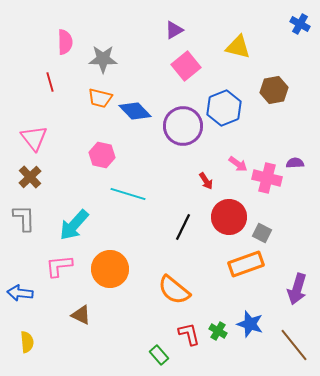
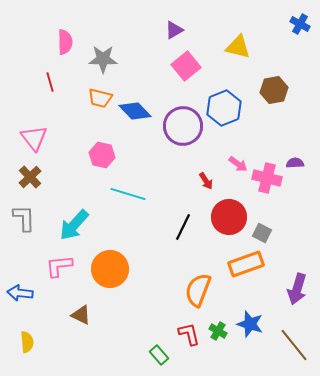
orange semicircle: moved 24 px right; rotated 72 degrees clockwise
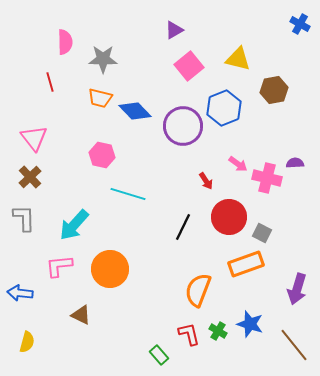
yellow triangle: moved 12 px down
pink square: moved 3 px right
yellow semicircle: rotated 20 degrees clockwise
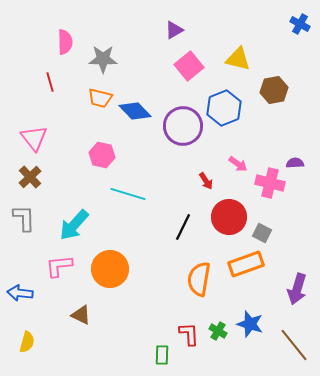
pink cross: moved 3 px right, 5 px down
orange semicircle: moved 1 px right, 11 px up; rotated 12 degrees counterclockwise
red L-shape: rotated 10 degrees clockwise
green rectangle: moved 3 px right; rotated 42 degrees clockwise
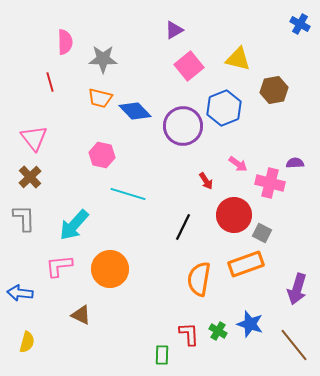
red circle: moved 5 px right, 2 px up
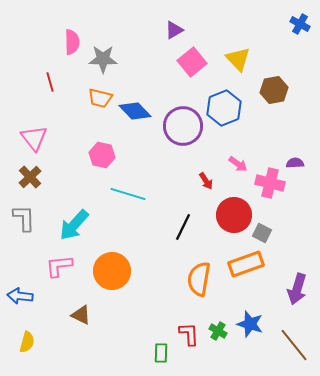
pink semicircle: moved 7 px right
yellow triangle: rotated 32 degrees clockwise
pink square: moved 3 px right, 4 px up
orange circle: moved 2 px right, 2 px down
blue arrow: moved 3 px down
green rectangle: moved 1 px left, 2 px up
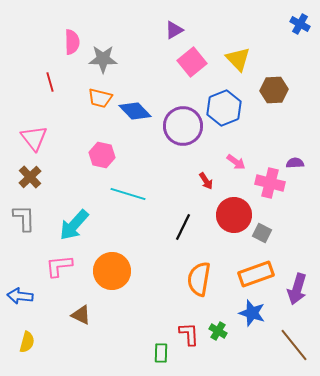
brown hexagon: rotated 8 degrees clockwise
pink arrow: moved 2 px left, 2 px up
orange rectangle: moved 10 px right, 10 px down
blue star: moved 2 px right, 11 px up
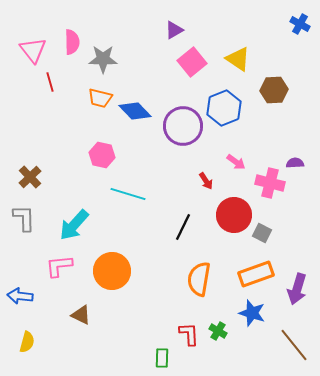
yellow triangle: rotated 12 degrees counterclockwise
pink triangle: moved 1 px left, 88 px up
green rectangle: moved 1 px right, 5 px down
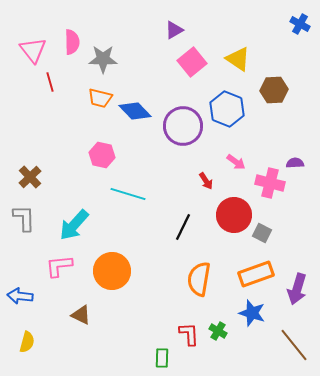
blue hexagon: moved 3 px right, 1 px down; rotated 16 degrees counterclockwise
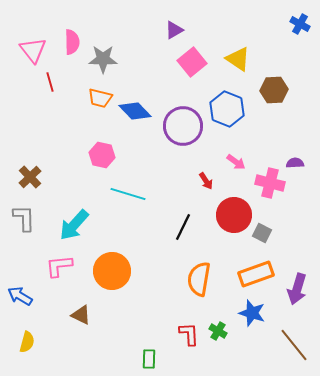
blue arrow: rotated 25 degrees clockwise
green rectangle: moved 13 px left, 1 px down
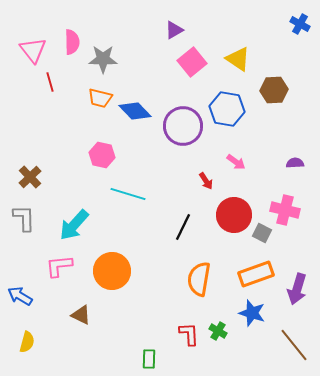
blue hexagon: rotated 12 degrees counterclockwise
pink cross: moved 15 px right, 27 px down
